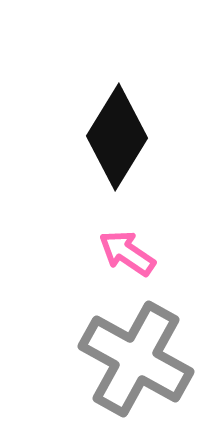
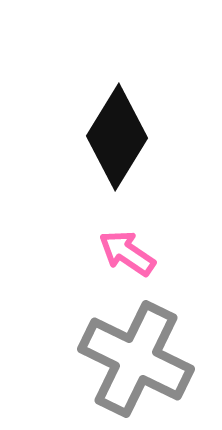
gray cross: rotated 3 degrees counterclockwise
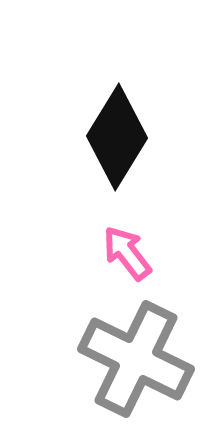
pink arrow: rotated 18 degrees clockwise
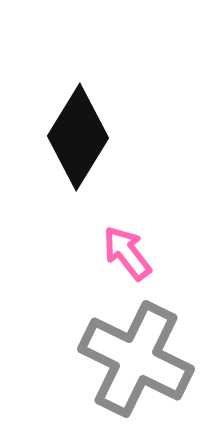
black diamond: moved 39 px left
